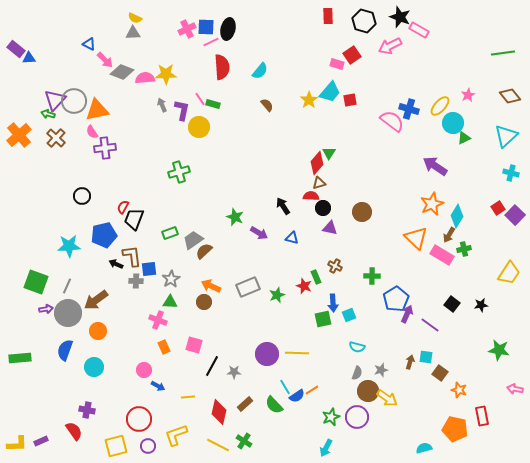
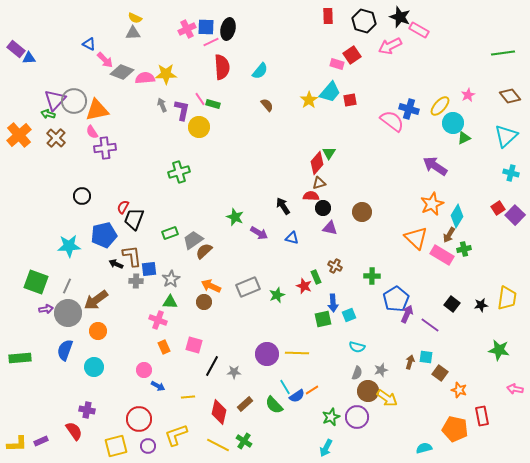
yellow trapezoid at (509, 273): moved 2 px left, 25 px down; rotated 25 degrees counterclockwise
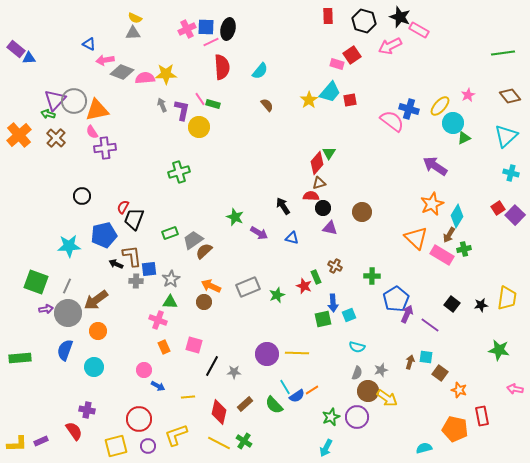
pink arrow at (105, 60): rotated 126 degrees clockwise
yellow line at (218, 445): moved 1 px right, 2 px up
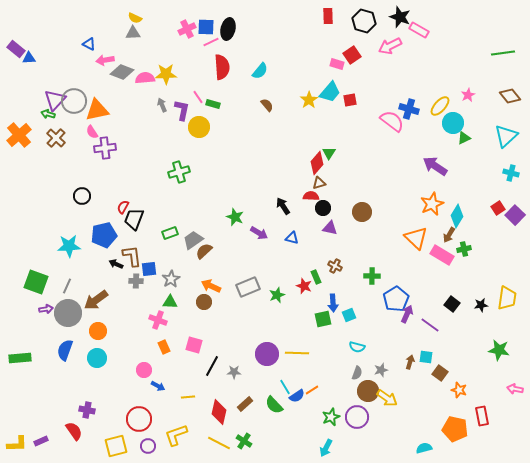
pink line at (200, 99): moved 2 px left, 2 px up
cyan circle at (94, 367): moved 3 px right, 9 px up
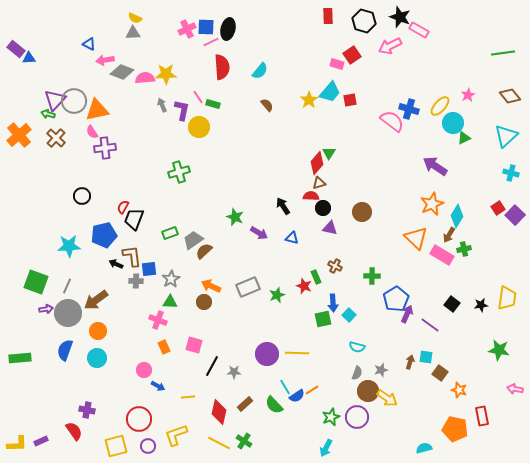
cyan square at (349, 315): rotated 24 degrees counterclockwise
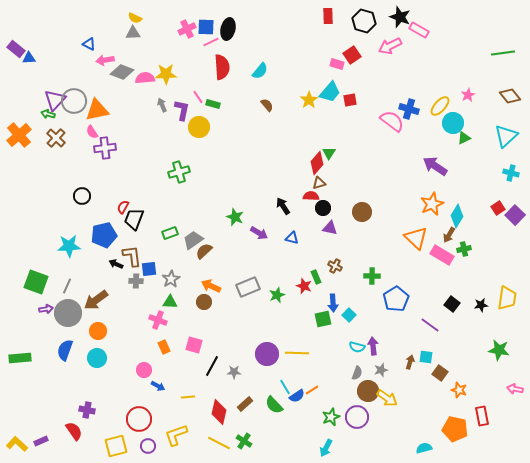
purple arrow at (407, 314): moved 34 px left, 32 px down; rotated 30 degrees counterclockwise
yellow L-shape at (17, 444): rotated 135 degrees counterclockwise
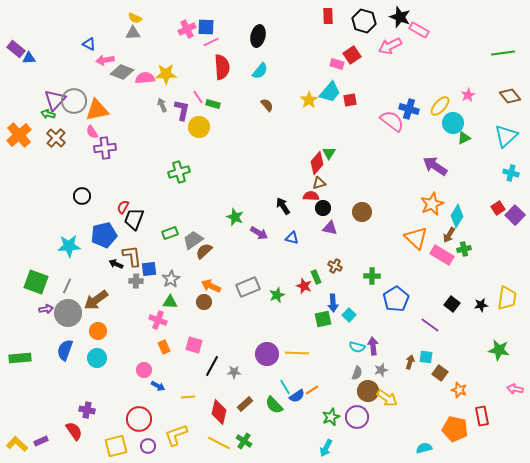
black ellipse at (228, 29): moved 30 px right, 7 px down
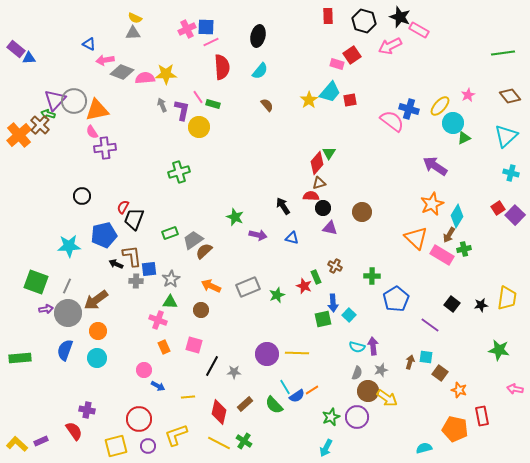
brown cross at (56, 138): moved 16 px left, 13 px up
purple arrow at (259, 233): moved 1 px left, 2 px down; rotated 18 degrees counterclockwise
brown circle at (204, 302): moved 3 px left, 8 px down
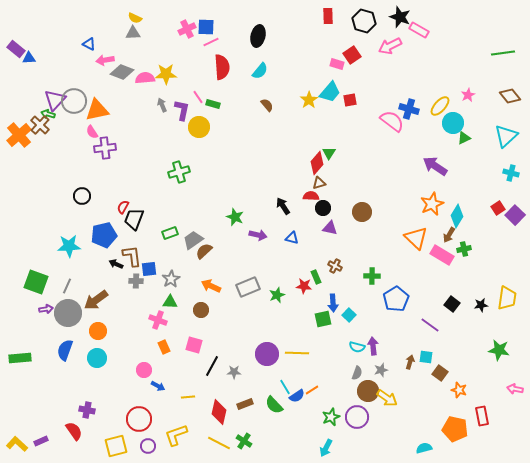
red star at (304, 286): rotated 14 degrees counterclockwise
brown rectangle at (245, 404): rotated 21 degrees clockwise
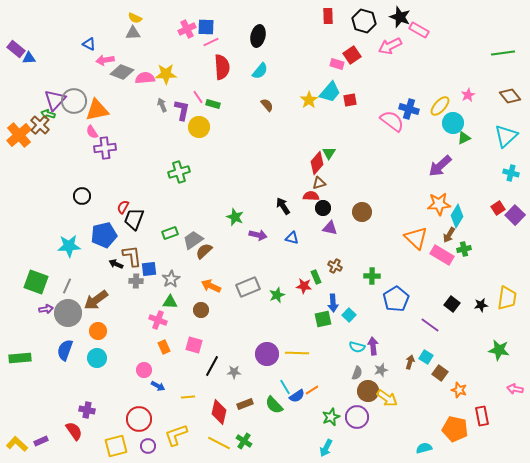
purple arrow at (435, 166): moved 5 px right; rotated 75 degrees counterclockwise
orange star at (432, 204): moved 7 px right; rotated 20 degrees clockwise
cyan square at (426, 357): rotated 24 degrees clockwise
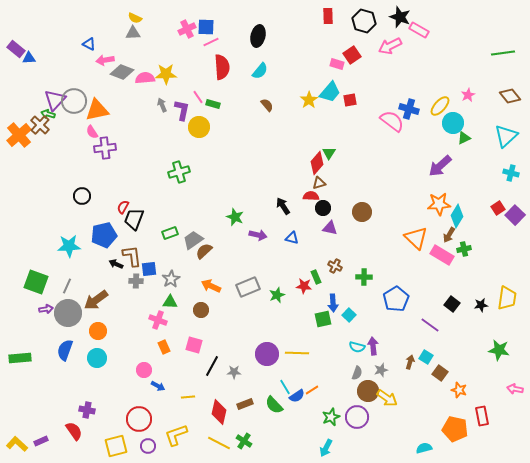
green cross at (372, 276): moved 8 px left, 1 px down
